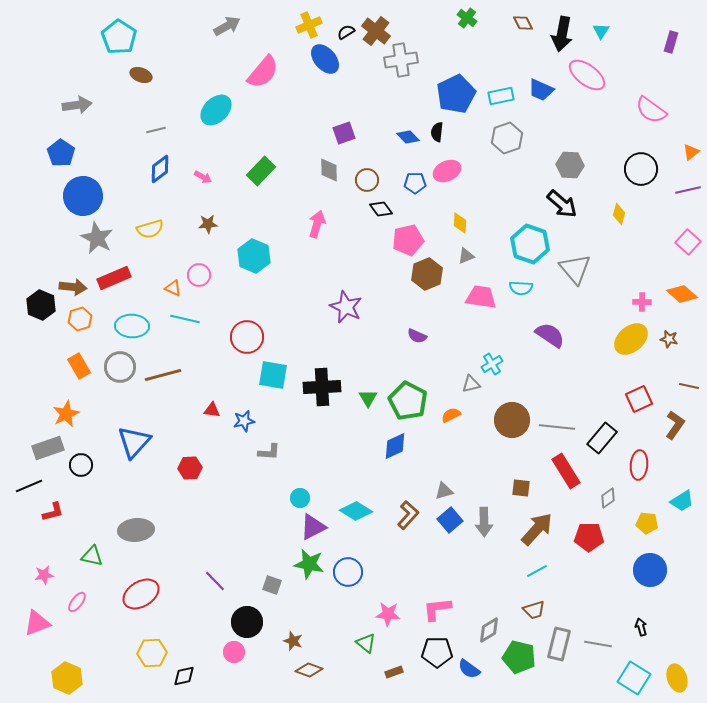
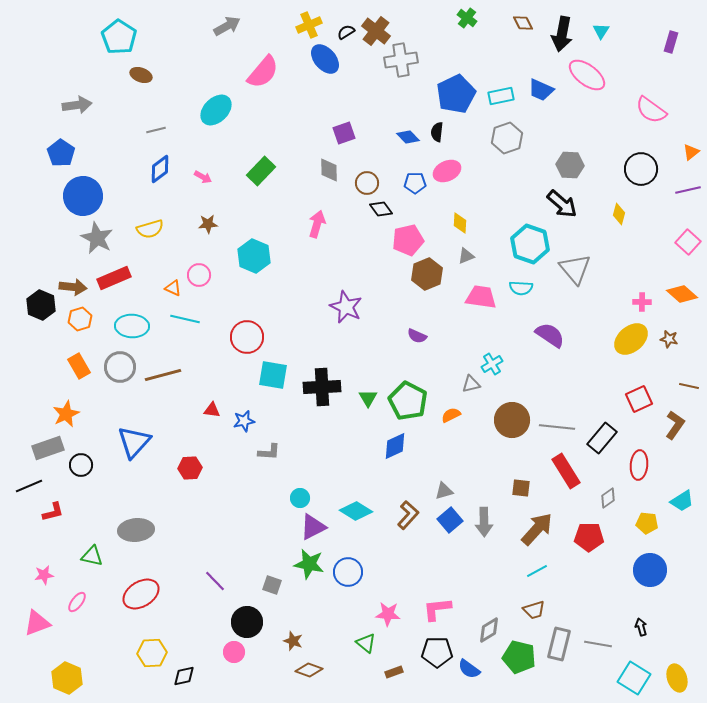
brown circle at (367, 180): moved 3 px down
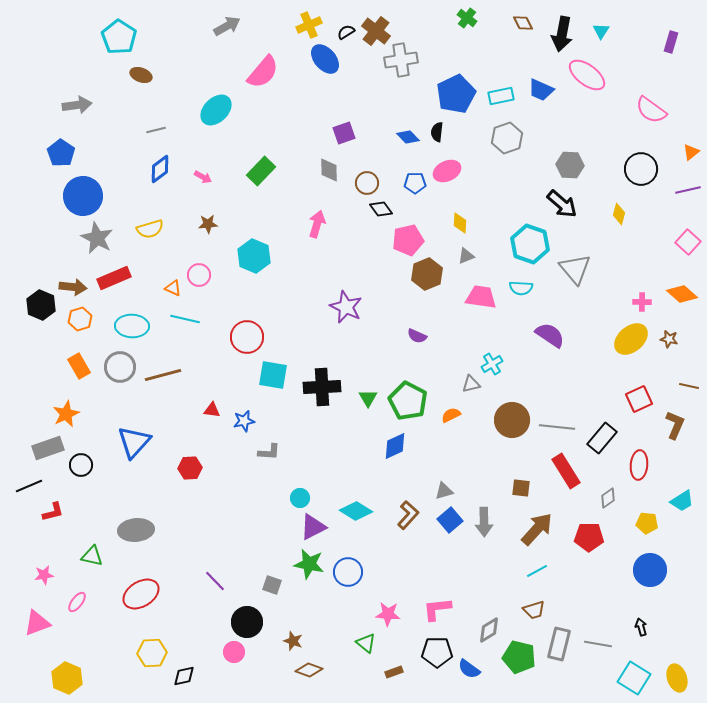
brown L-shape at (675, 425): rotated 12 degrees counterclockwise
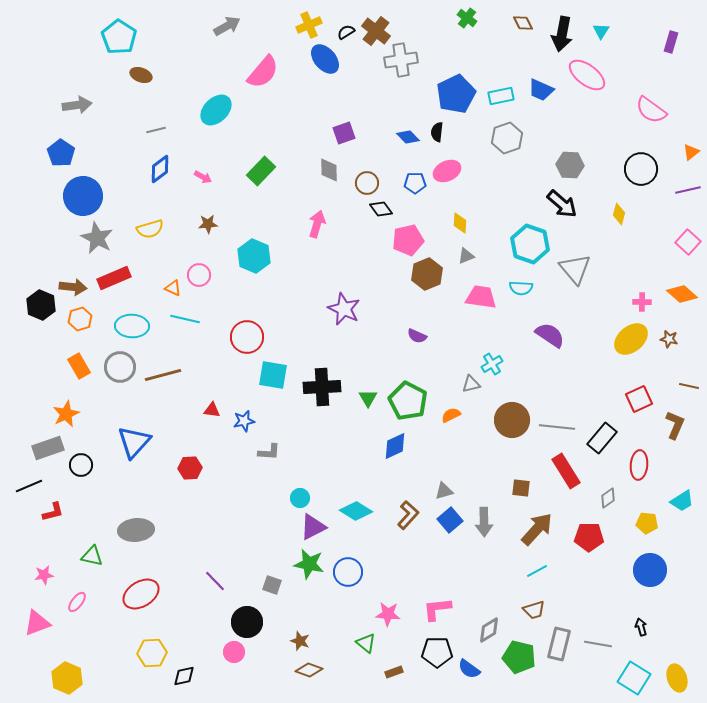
purple star at (346, 307): moved 2 px left, 2 px down
brown star at (293, 641): moved 7 px right
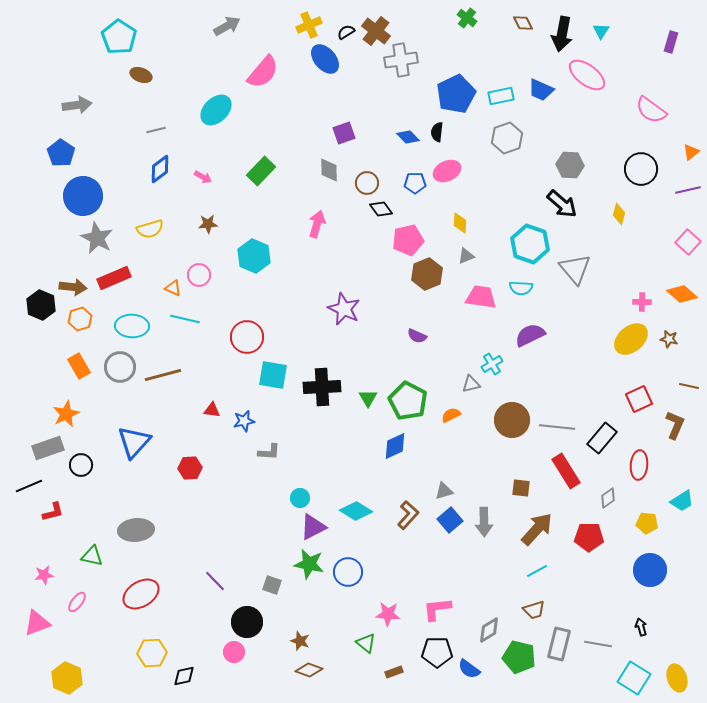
purple semicircle at (550, 335): moved 20 px left; rotated 60 degrees counterclockwise
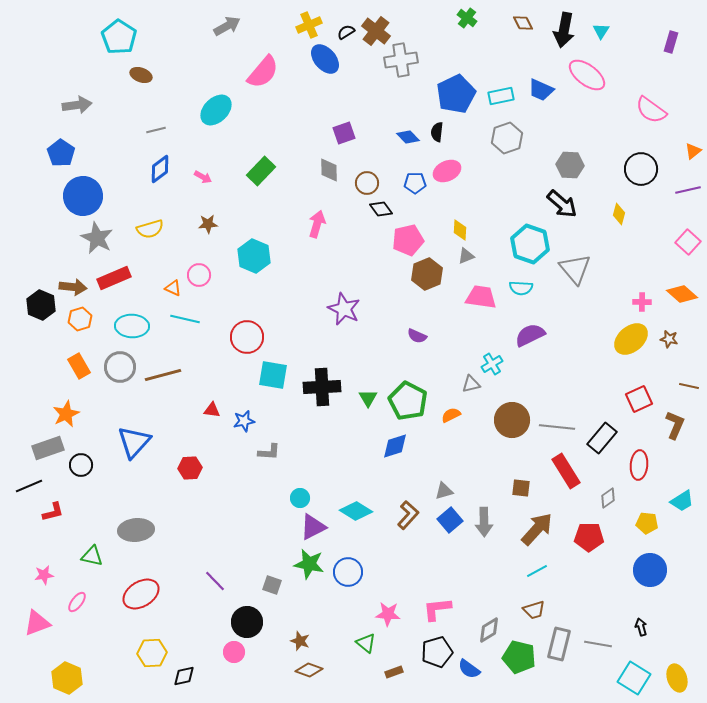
black arrow at (562, 34): moved 2 px right, 4 px up
orange triangle at (691, 152): moved 2 px right, 1 px up
yellow diamond at (460, 223): moved 7 px down
blue diamond at (395, 446): rotated 8 degrees clockwise
black pentagon at (437, 652): rotated 16 degrees counterclockwise
